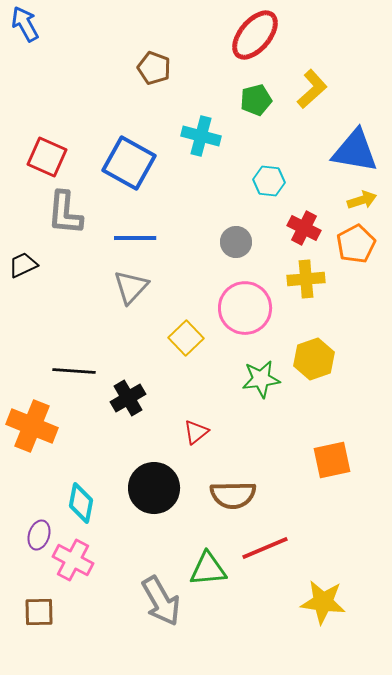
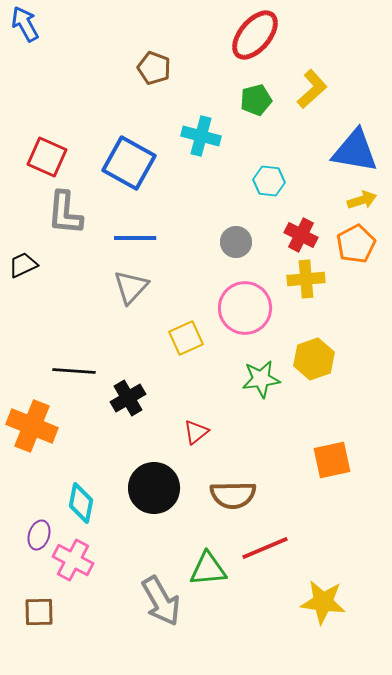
red cross: moved 3 px left, 7 px down
yellow square: rotated 20 degrees clockwise
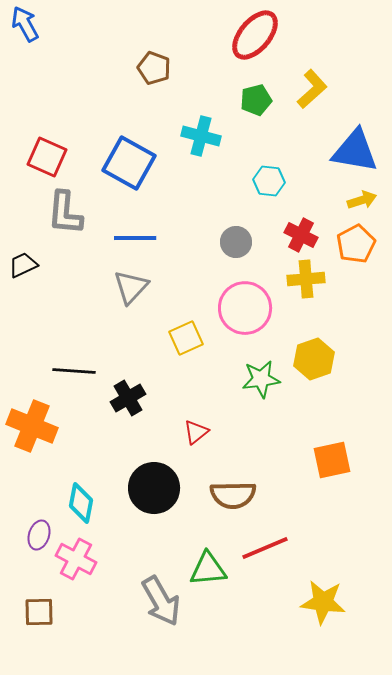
pink cross: moved 3 px right, 1 px up
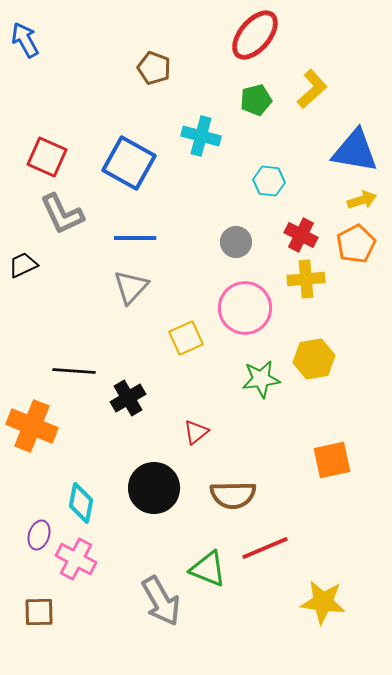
blue arrow: moved 16 px down
gray L-shape: moved 3 px left, 1 px down; rotated 30 degrees counterclockwise
yellow hexagon: rotated 9 degrees clockwise
green triangle: rotated 27 degrees clockwise
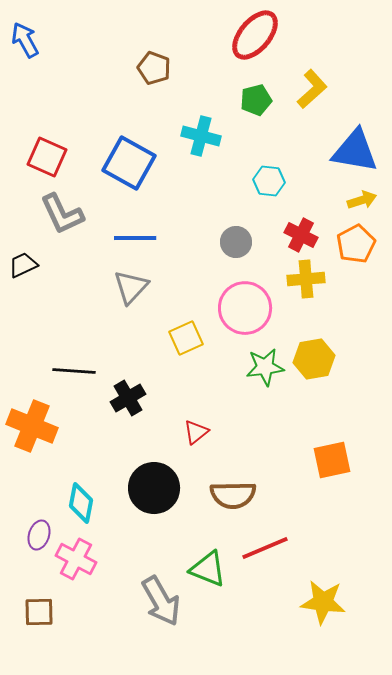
green star: moved 4 px right, 12 px up
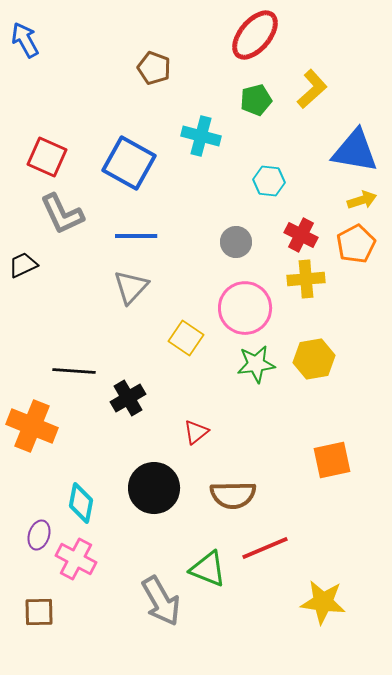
blue line: moved 1 px right, 2 px up
yellow square: rotated 32 degrees counterclockwise
green star: moved 9 px left, 3 px up
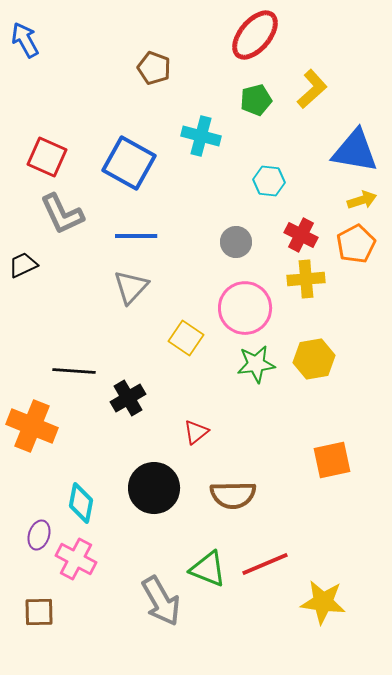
red line: moved 16 px down
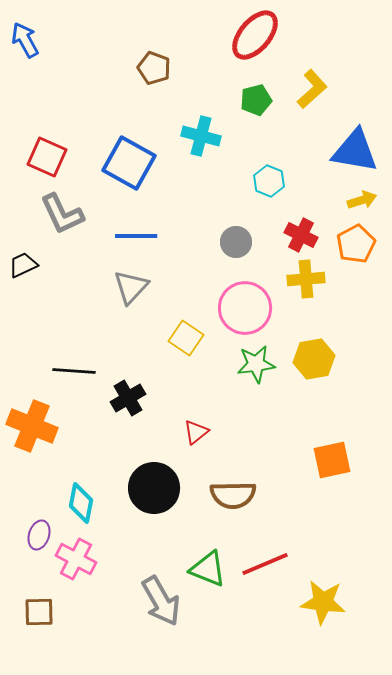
cyan hexagon: rotated 16 degrees clockwise
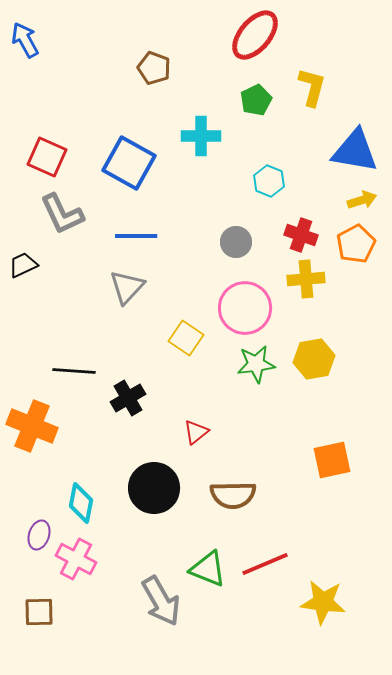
yellow L-shape: moved 2 px up; rotated 33 degrees counterclockwise
green pentagon: rotated 12 degrees counterclockwise
cyan cross: rotated 15 degrees counterclockwise
red cross: rotated 8 degrees counterclockwise
gray triangle: moved 4 px left
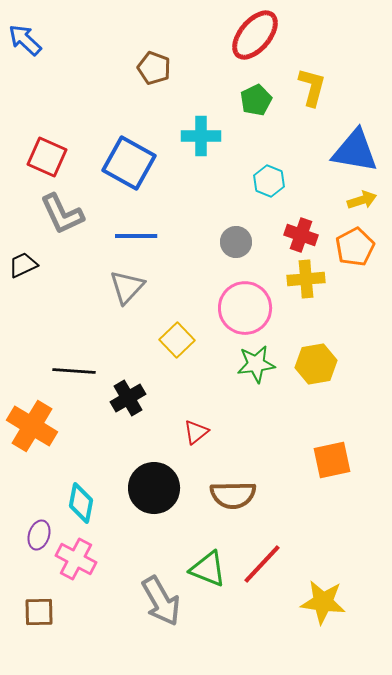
blue arrow: rotated 18 degrees counterclockwise
orange pentagon: moved 1 px left, 3 px down
yellow square: moved 9 px left, 2 px down; rotated 12 degrees clockwise
yellow hexagon: moved 2 px right, 5 px down
orange cross: rotated 9 degrees clockwise
red line: moved 3 px left; rotated 24 degrees counterclockwise
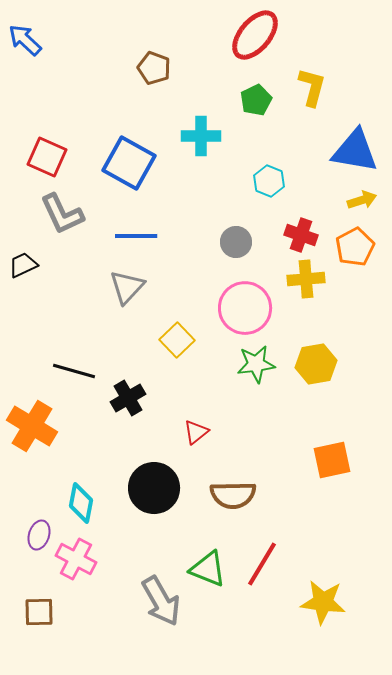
black line: rotated 12 degrees clockwise
red line: rotated 12 degrees counterclockwise
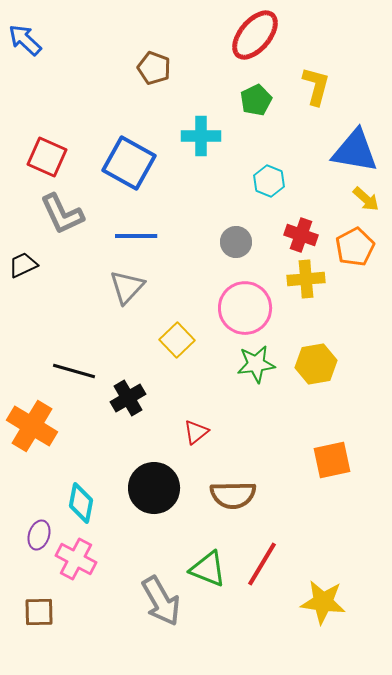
yellow L-shape: moved 4 px right, 1 px up
yellow arrow: moved 4 px right, 1 px up; rotated 60 degrees clockwise
